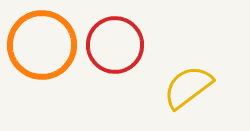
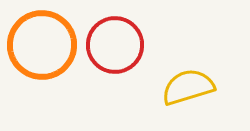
yellow semicircle: rotated 20 degrees clockwise
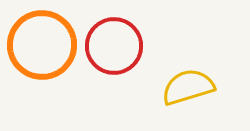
red circle: moved 1 px left, 1 px down
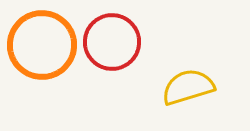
red circle: moved 2 px left, 4 px up
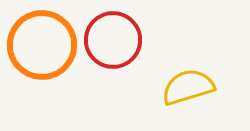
red circle: moved 1 px right, 2 px up
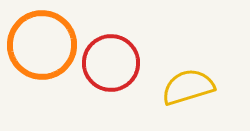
red circle: moved 2 px left, 23 px down
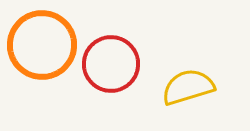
red circle: moved 1 px down
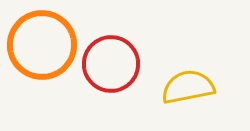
yellow semicircle: rotated 6 degrees clockwise
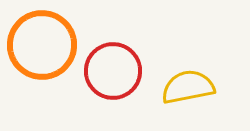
red circle: moved 2 px right, 7 px down
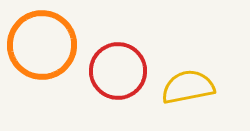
red circle: moved 5 px right
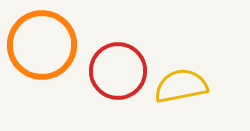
yellow semicircle: moved 7 px left, 1 px up
